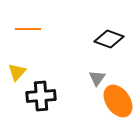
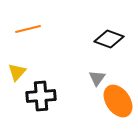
orange line: rotated 15 degrees counterclockwise
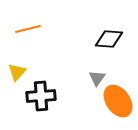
black diamond: rotated 16 degrees counterclockwise
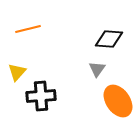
gray triangle: moved 9 px up
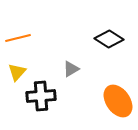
orange line: moved 10 px left, 9 px down
black diamond: rotated 28 degrees clockwise
gray triangle: moved 26 px left; rotated 24 degrees clockwise
